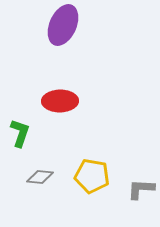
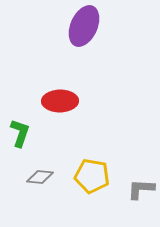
purple ellipse: moved 21 px right, 1 px down
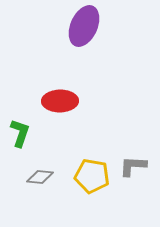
gray L-shape: moved 8 px left, 23 px up
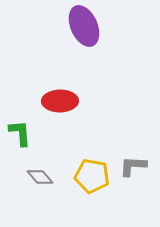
purple ellipse: rotated 48 degrees counterclockwise
green L-shape: rotated 24 degrees counterclockwise
gray diamond: rotated 44 degrees clockwise
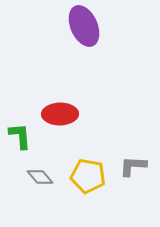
red ellipse: moved 13 px down
green L-shape: moved 3 px down
yellow pentagon: moved 4 px left
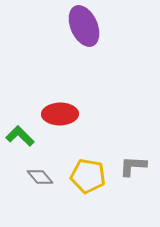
green L-shape: rotated 40 degrees counterclockwise
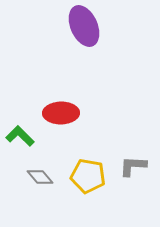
red ellipse: moved 1 px right, 1 px up
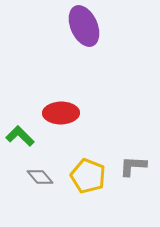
yellow pentagon: rotated 12 degrees clockwise
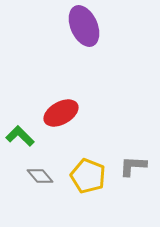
red ellipse: rotated 28 degrees counterclockwise
gray diamond: moved 1 px up
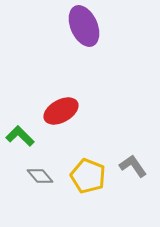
red ellipse: moved 2 px up
gray L-shape: rotated 52 degrees clockwise
